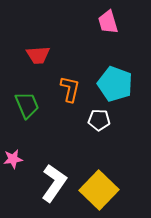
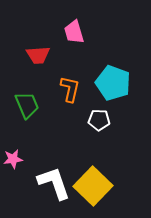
pink trapezoid: moved 34 px left, 10 px down
cyan pentagon: moved 2 px left, 1 px up
white L-shape: rotated 54 degrees counterclockwise
yellow square: moved 6 px left, 4 px up
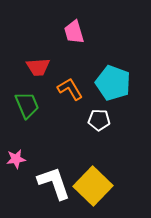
red trapezoid: moved 12 px down
orange L-shape: rotated 44 degrees counterclockwise
pink star: moved 3 px right
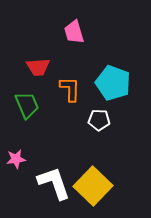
orange L-shape: rotated 32 degrees clockwise
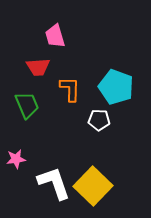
pink trapezoid: moved 19 px left, 4 px down
cyan pentagon: moved 3 px right, 4 px down
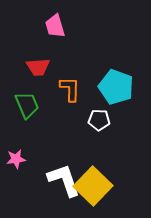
pink trapezoid: moved 10 px up
white L-shape: moved 10 px right, 3 px up
